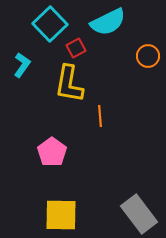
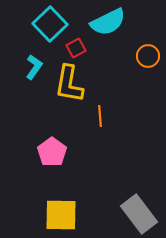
cyan L-shape: moved 12 px right, 2 px down
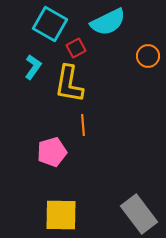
cyan square: rotated 16 degrees counterclockwise
cyan L-shape: moved 1 px left
orange line: moved 17 px left, 9 px down
pink pentagon: rotated 20 degrees clockwise
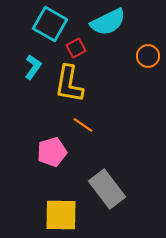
orange line: rotated 50 degrees counterclockwise
gray rectangle: moved 32 px left, 25 px up
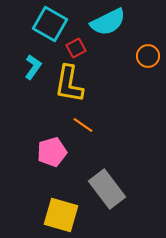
yellow square: rotated 15 degrees clockwise
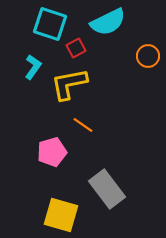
cyan square: rotated 12 degrees counterclockwise
yellow L-shape: rotated 69 degrees clockwise
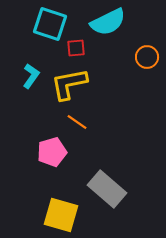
red square: rotated 24 degrees clockwise
orange circle: moved 1 px left, 1 px down
cyan L-shape: moved 2 px left, 9 px down
orange line: moved 6 px left, 3 px up
gray rectangle: rotated 12 degrees counterclockwise
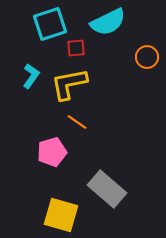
cyan square: rotated 36 degrees counterclockwise
